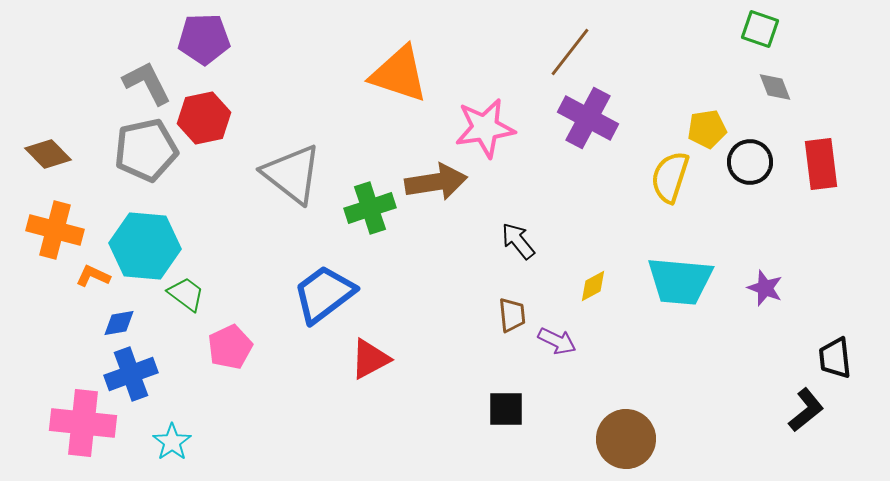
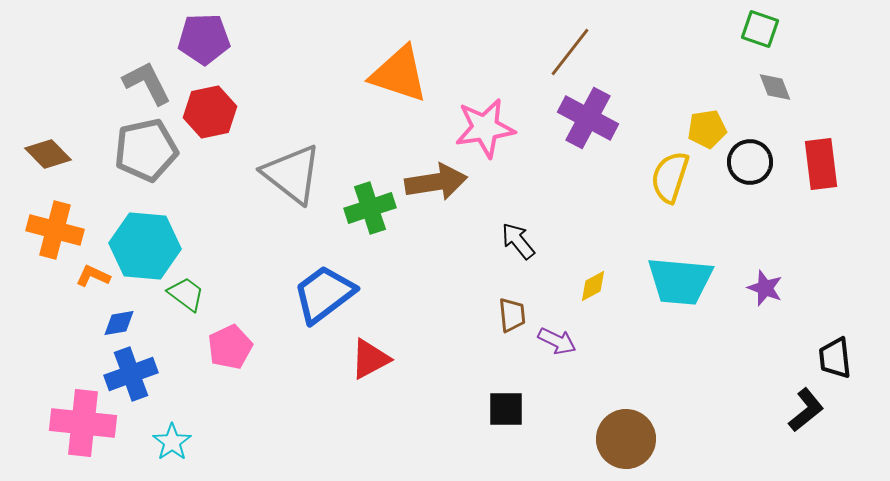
red hexagon: moved 6 px right, 6 px up
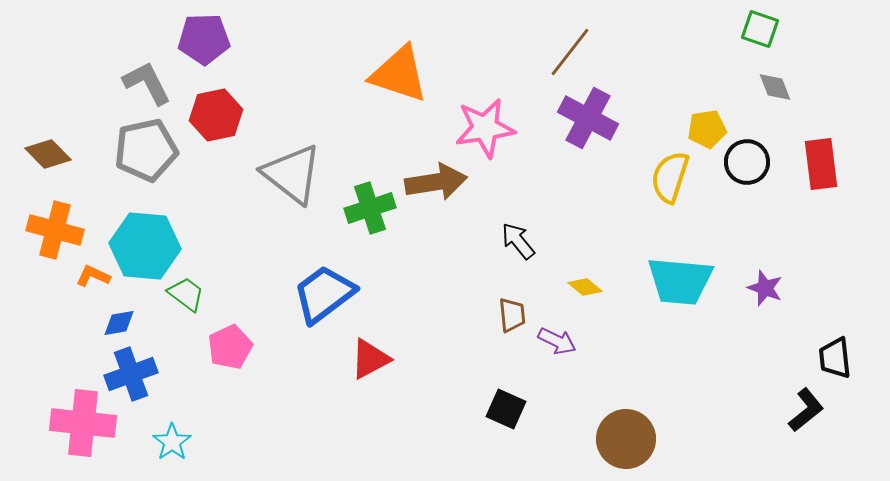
red hexagon: moved 6 px right, 3 px down
black circle: moved 3 px left
yellow diamond: moved 8 px left, 1 px down; rotated 68 degrees clockwise
black square: rotated 24 degrees clockwise
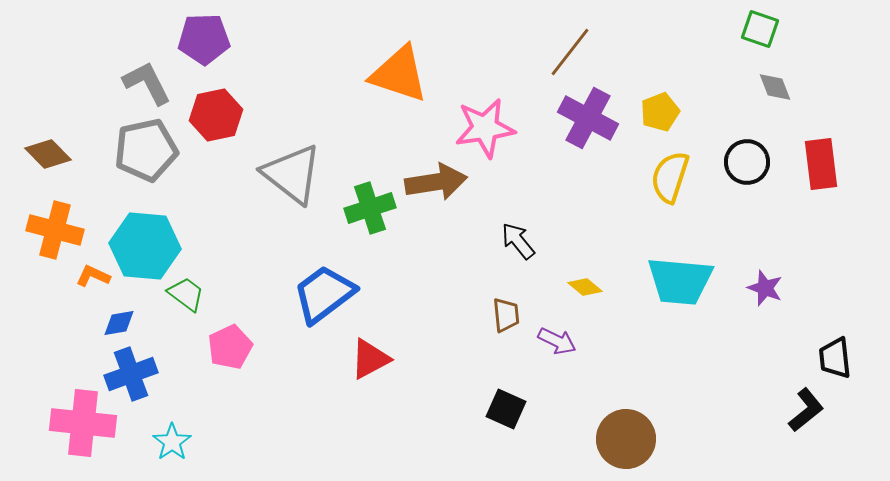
yellow pentagon: moved 47 px left, 17 px up; rotated 12 degrees counterclockwise
brown trapezoid: moved 6 px left
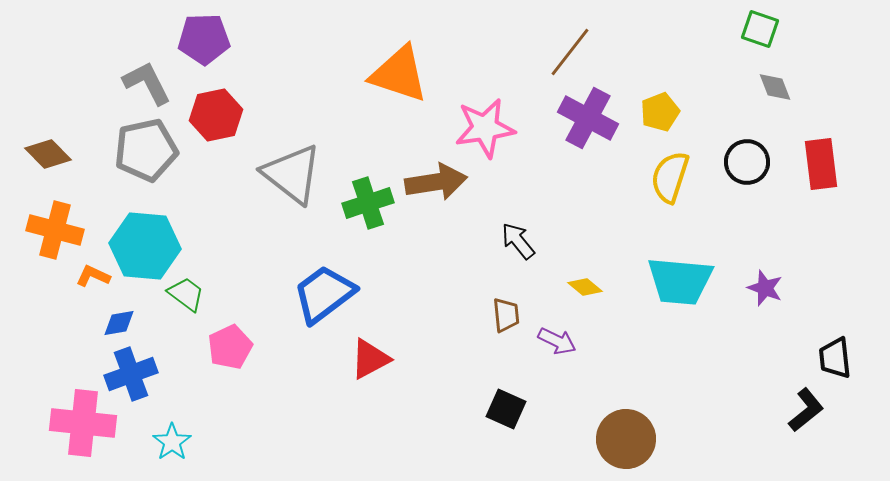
green cross: moved 2 px left, 5 px up
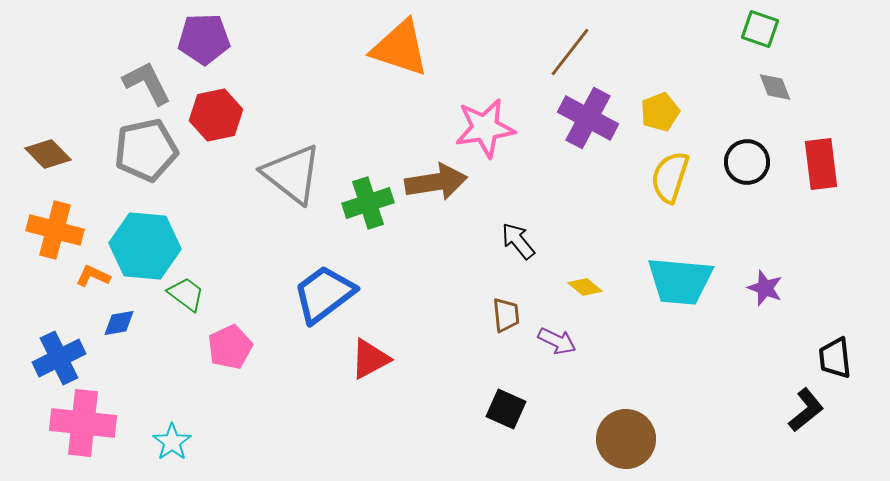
orange triangle: moved 1 px right, 26 px up
blue cross: moved 72 px left, 16 px up; rotated 6 degrees counterclockwise
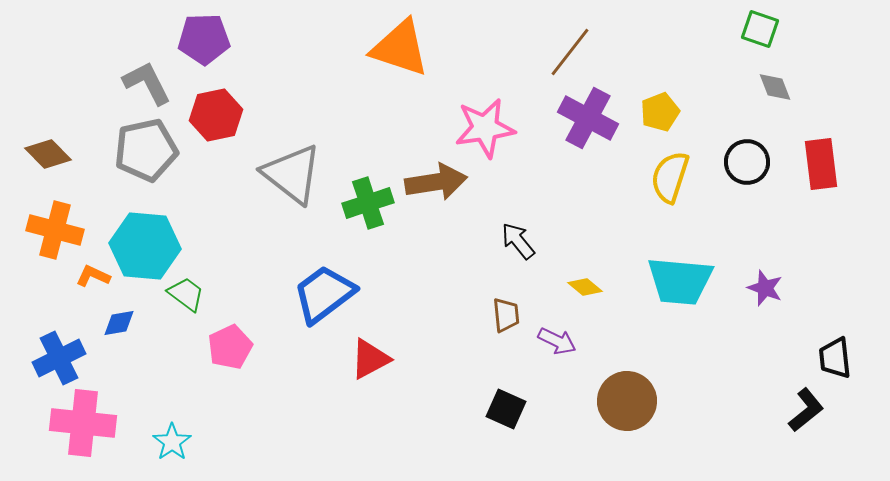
brown circle: moved 1 px right, 38 px up
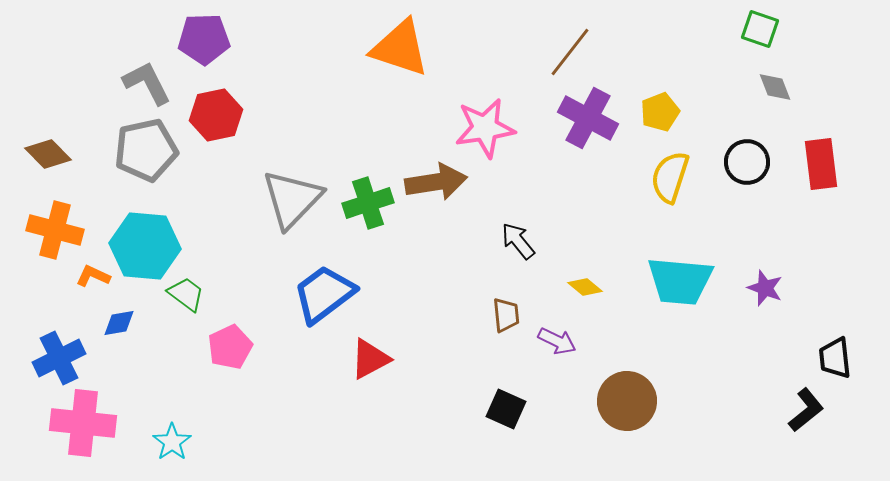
gray triangle: moved 25 px down; rotated 36 degrees clockwise
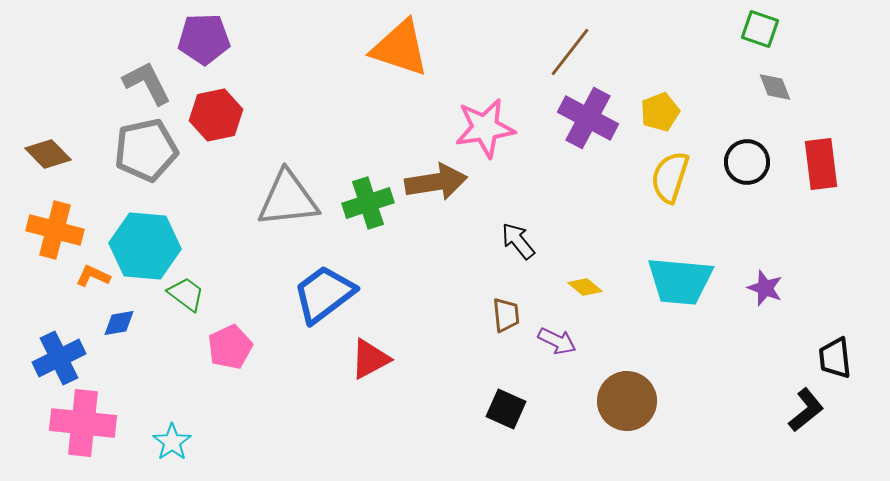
gray triangle: moved 4 px left; rotated 40 degrees clockwise
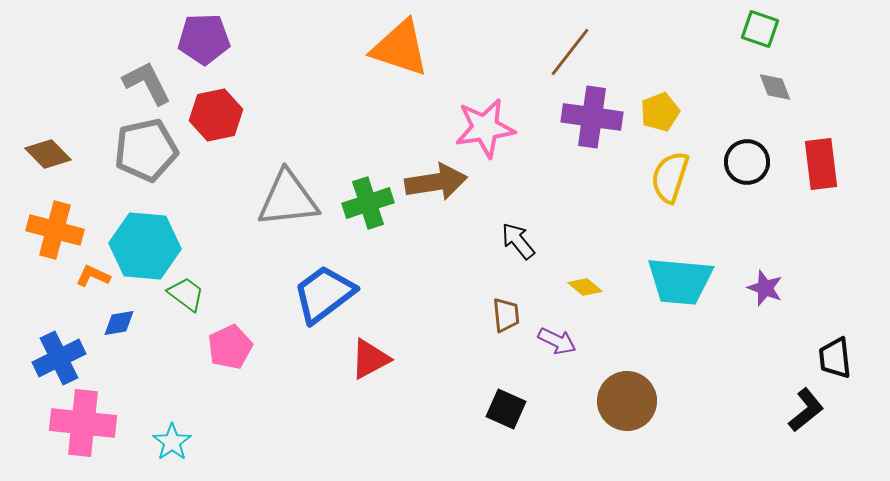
purple cross: moved 4 px right, 1 px up; rotated 20 degrees counterclockwise
